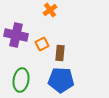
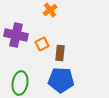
green ellipse: moved 1 px left, 3 px down
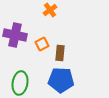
purple cross: moved 1 px left
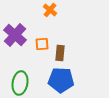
orange cross: rotated 16 degrees counterclockwise
purple cross: rotated 30 degrees clockwise
orange square: rotated 24 degrees clockwise
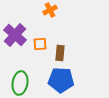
orange cross: rotated 24 degrees clockwise
orange square: moved 2 px left
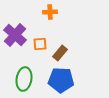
orange cross: moved 2 px down; rotated 24 degrees clockwise
brown rectangle: rotated 35 degrees clockwise
green ellipse: moved 4 px right, 4 px up
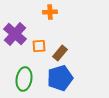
purple cross: moved 1 px up
orange square: moved 1 px left, 2 px down
blue pentagon: moved 1 px left, 2 px up; rotated 20 degrees counterclockwise
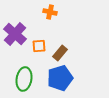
orange cross: rotated 16 degrees clockwise
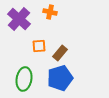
purple cross: moved 4 px right, 15 px up
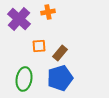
orange cross: moved 2 px left; rotated 24 degrees counterclockwise
